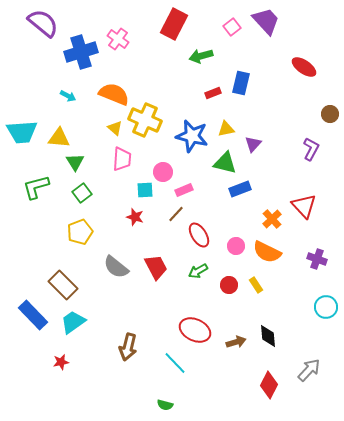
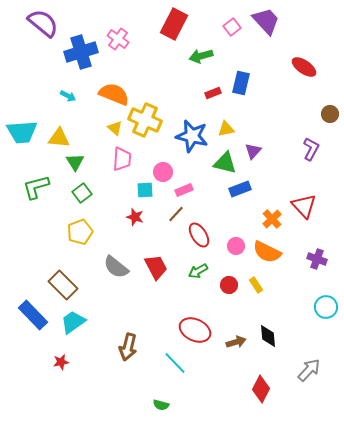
purple triangle at (253, 144): moved 7 px down
red diamond at (269, 385): moved 8 px left, 4 px down
green semicircle at (165, 405): moved 4 px left
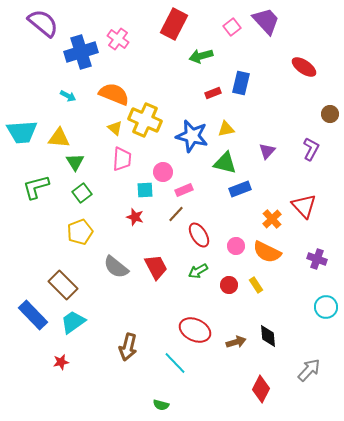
purple triangle at (253, 151): moved 14 px right
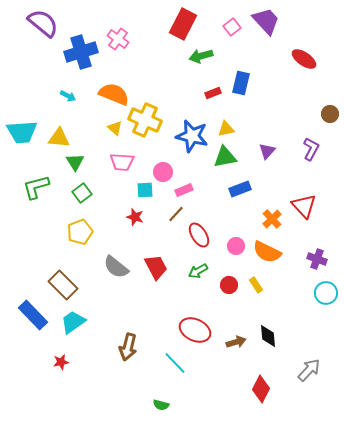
red rectangle at (174, 24): moved 9 px right
red ellipse at (304, 67): moved 8 px up
pink trapezoid at (122, 159): moved 3 px down; rotated 90 degrees clockwise
green triangle at (225, 163): moved 6 px up; rotated 25 degrees counterclockwise
cyan circle at (326, 307): moved 14 px up
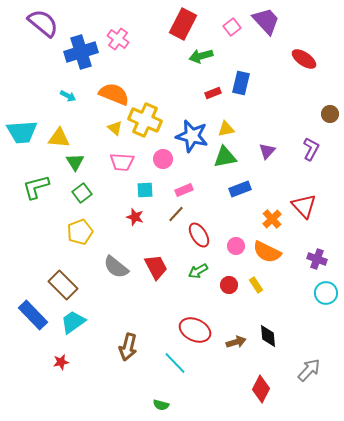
pink circle at (163, 172): moved 13 px up
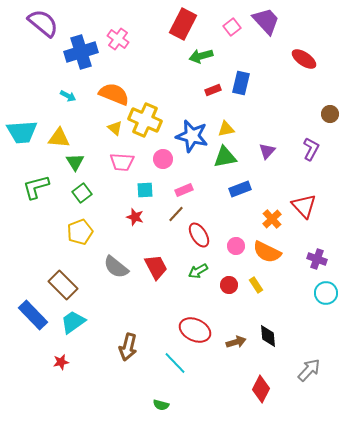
red rectangle at (213, 93): moved 3 px up
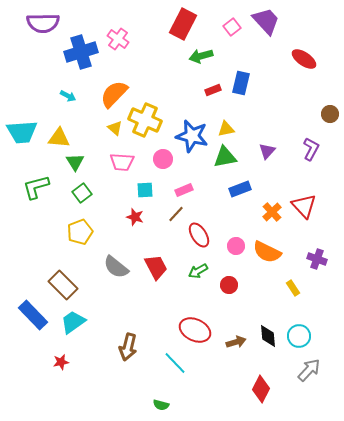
purple semicircle at (43, 23): rotated 140 degrees clockwise
orange semicircle at (114, 94): rotated 68 degrees counterclockwise
orange cross at (272, 219): moved 7 px up
yellow rectangle at (256, 285): moved 37 px right, 3 px down
cyan circle at (326, 293): moved 27 px left, 43 px down
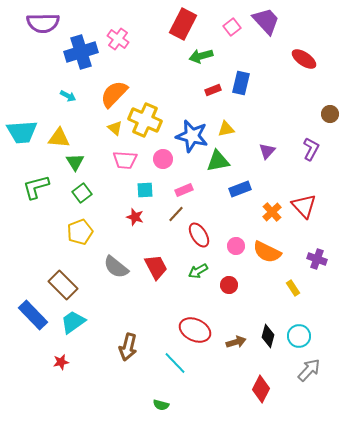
green triangle at (225, 157): moved 7 px left, 4 px down
pink trapezoid at (122, 162): moved 3 px right, 2 px up
black diamond at (268, 336): rotated 20 degrees clockwise
